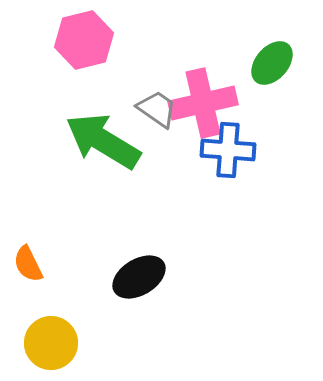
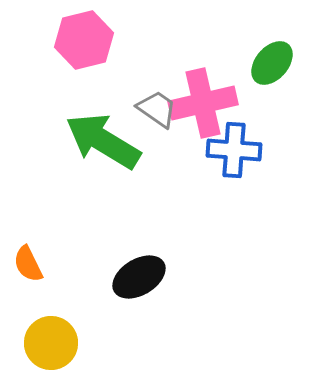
blue cross: moved 6 px right
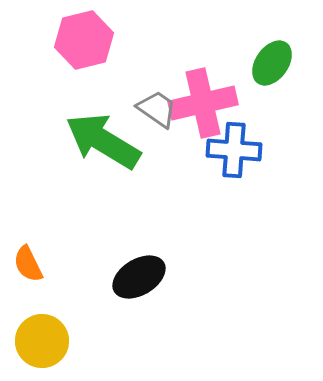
green ellipse: rotated 6 degrees counterclockwise
yellow circle: moved 9 px left, 2 px up
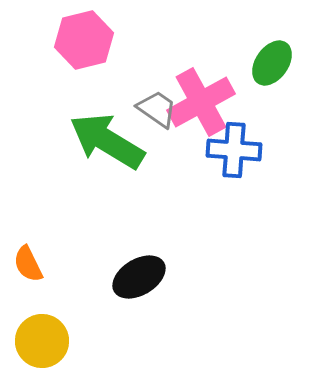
pink cross: moved 2 px left, 1 px up; rotated 16 degrees counterclockwise
green arrow: moved 4 px right
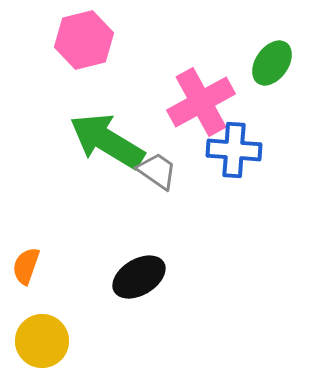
gray trapezoid: moved 62 px down
orange semicircle: moved 2 px left, 2 px down; rotated 45 degrees clockwise
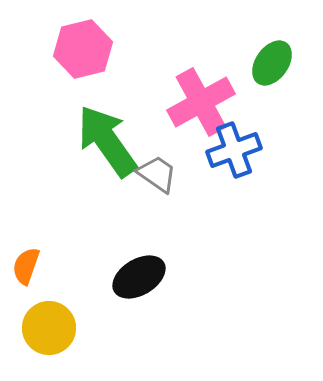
pink hexagon: moved 1 px left, 9 px down
green arrow: rotated 24 degrees clockwise
blue cross: rotated 24 degrees counterclockwise
gray trapezoid: moved 3 px down
yellow circle: moved 7 px right, 13 px up
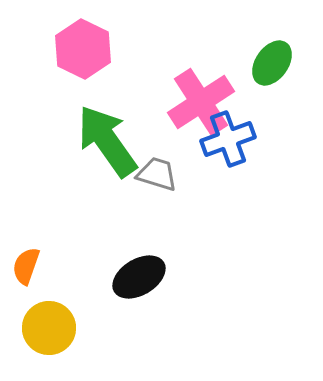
pink hexagon: rotated 20 degrees counterclockwise
pink cross: rotated 4 degrees counterclockwise
blue cross: moved 6 px left, 11 px up
gray trapezoid: rotated 18 degrees counterclockwise
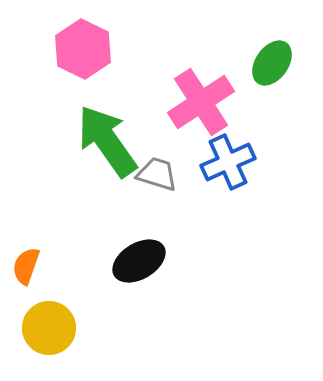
blue cross: moved 23 px down; rotated 4 degrees counterclockwise
black ellipse: moved 16 px up
